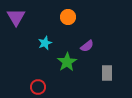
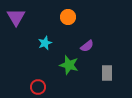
green star: moved 2 px right, 3 px down; rotated 24 degrees counterclockwise
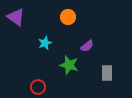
purple triangle: rotated 24 degrees counterclockwise
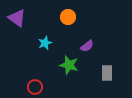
purple triangle: moved 1 px right, 1 px down
red circle: moved 3 px left
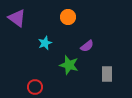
gray rectangle: moved 1 px down
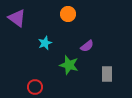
orange circle: moved 3 px up
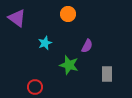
purple semicircle: rotated 24 degrees counterclockwise
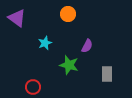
red circle: moved 2 px left
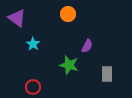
cyan star: moved 12 px left, 1 px down; rotated 16 degrees counterclockwise
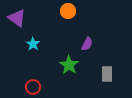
orange circle: moved 3 px up
purple semicircle: moved 2 px up
green star: rotated 18 degrees clockwise
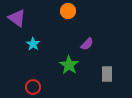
purple semicircle: rotated 16 degrees clockwise
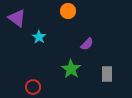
cyan star: moved 6 px right, 7 px up
green star: moved 2 px right, 4 px down
